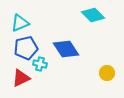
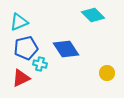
cyan triangle: moved 1 px left, 1 px up
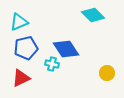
cyan cross: moved 12 px right
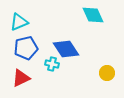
cyan diamond: rotated 20 degrees clockwise
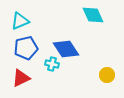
cyan triangle: moved 1 px right, 1 px up
yellow circle: moved 2 px down
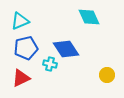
cyan diamond: moved 4 px left, 2 px down
cyan cross: moved 2 px left
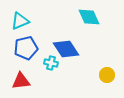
cyan cross: moved 1 px right, 1 px up
red triangle: moved 3 px down; rotated 18 degrees clockwise
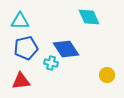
cyan triangle: rotated 24 degrees clockwise
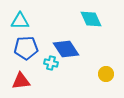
cyan diamond: moved 2 px right, 2 px down
blue pentagon: rotated 10 degrees clockwise
yellow circle: moved 1 px left, 1 px up
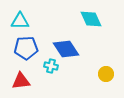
cyan cross: moved 3 px down
